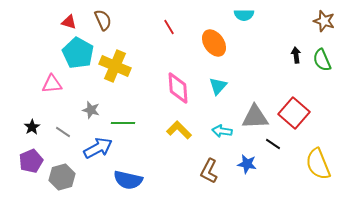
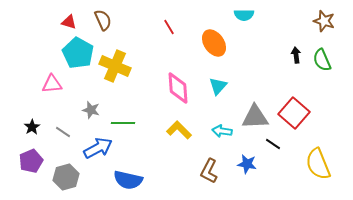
gray hexagon: moved 4 px right
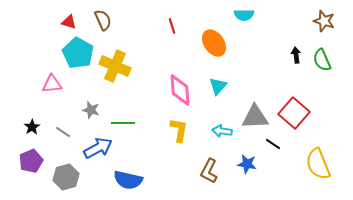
red line: moved 3 px right, 1 px up; rotated 14 degrees clockwise
pink diamond: moved 2 px right, 2 px down
yellow L-shape: rotated 55 degrees clockwise
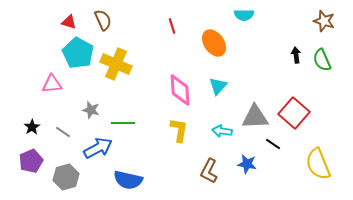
yellow cross: moved 1 px right, 2 px up
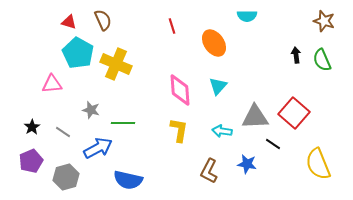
cyan semicircle: moved 3 px right, 1 px down
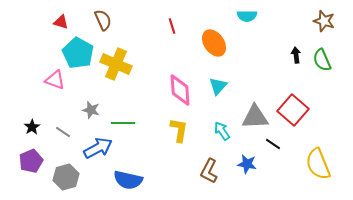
red triangle: moved 8 px left
pink triangle: moved 3 px right, 4 px up; rotated 25 degrees clockwise
red square: moved 1 px left, 3 px up
cyan arrow: rotated 48 degrees clockwise
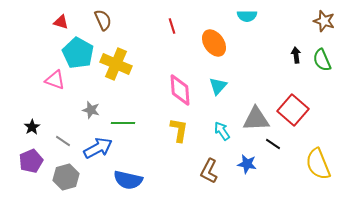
gray triangle: moved 1 px right, 2 px down
gray line: moved 9 px down
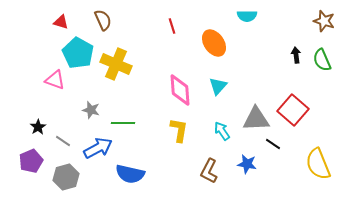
black star: moved 6 px right
blue semicircle: moved 2 px right, 6 px up
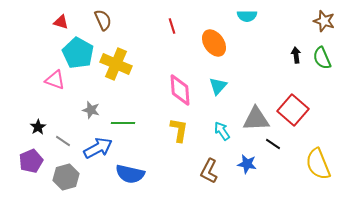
green semicircle: moved 2 px up
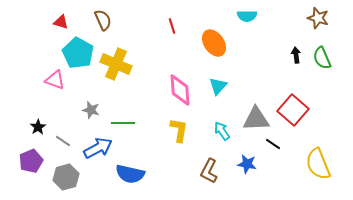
brown star: moved 6 px left, 3 px up
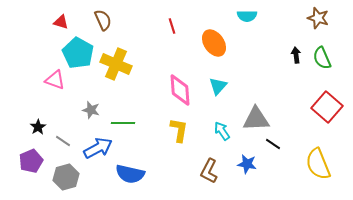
red square: moved 34 px right, 3 px up
